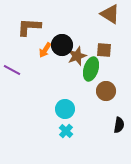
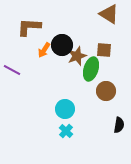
brown triangle: moved 1 px left
orange arrow: moved 1 px left
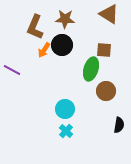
brown L-shape: moved 6 px right; rotated 70 degrees counterclockwise
brown star: moved 12 px left, 37 px up; rotated 24 degrees clockwise
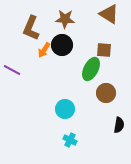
brown L-shape: moved 4 px left, 1 px down
green ellipse: rotated 10 degrees clockwise
brown circle: moved 2 px down
cyan cross: moved 4 px right, 9 px down; rotated 16 degrees counterclockwise
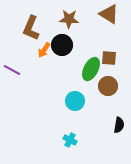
brown star: moved 4 px right
brown square: moved 5 px right, 8 px down
brown circle: moved 2 px right, 7 px up
cyan circle: moved 10 px right, 8 px up
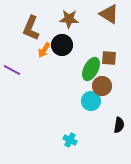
brown circle: moved 6 px left
cyan circle: moved 16 px right
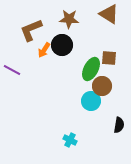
brown L-shape: moved 2 px down; rotated 45 degrees clockwise
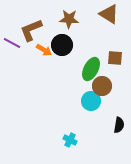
orange arrow: rotated 91 degrees counterclockwise
brown square: moved 6 px right
purple line: moved 27 px up
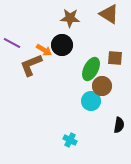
brown star: moved 1 px right, 1 px up
brown L-shape: moved 35 px down
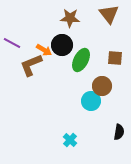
brown triangle: rotated 20 degrees clockwise
green ellipse: moved 10 px left, 9 px up
black semicircle: moved 7 px down
cyan cross: rotated 16 degrees clockwise
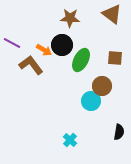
brown triangle: moved 3 px right; rotated 15 degrees counterclockwise
brown L-shape: rotated 75 degrees clockwise
